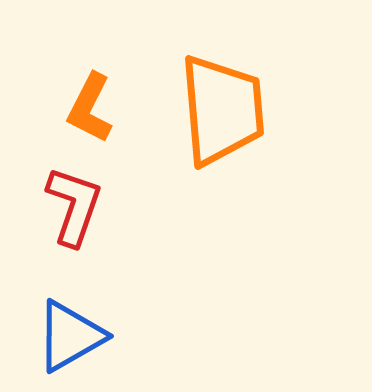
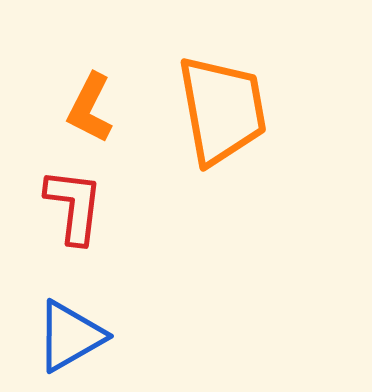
orange trapezoid: rotated 5 degrees counterclockwise
red L-shape: rotated 12 degrees counterclockwise
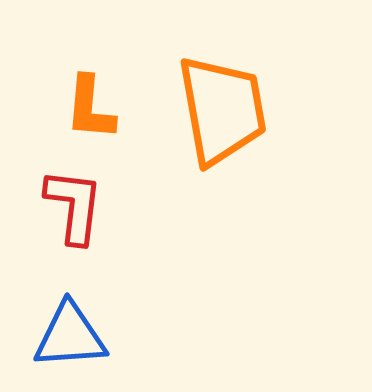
orange L-shape: rotated 22 degrees counterclockwise
blue triangle: rotated 26 degrees clockwise
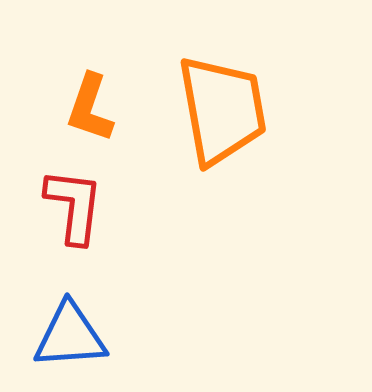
orange L-shape: rotated 14 degrees clockwise
